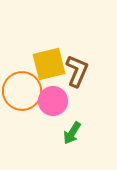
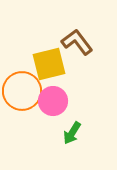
brown L-shape: moved 29 px up; rotated 60 degrees counterclockwise
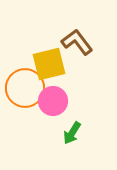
orange circle: moved 3 px right, 3 px up
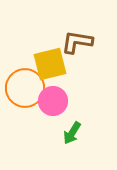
brown L-shape: rotated 44 degrees counterclockwise
yellow square: moved 1 px right
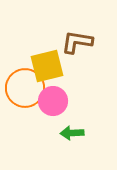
yellow square: moved 3 px left, 2 px down
green arrow: rotated 55 degrees clockwise
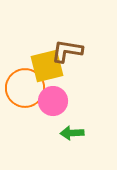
brown L-shape: moved 10 px left, 9 px down
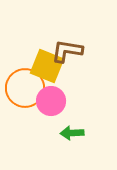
yellow square: rotated 36 degrees clockwise
pink circle: moved 2 px left
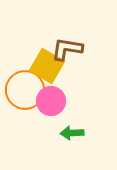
brown L-shape: moved 2 px up
yellow square: rotated 8 degrees clockwise
orange circle: moved 2 px down
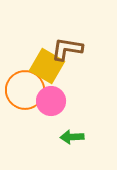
green arrow: moved 4 px down
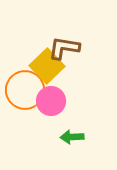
brown L-shape: moved 3 px left, 1 px up
yellow square: rotated 16 degrees clockwise
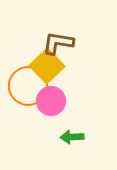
brown L-shape: moved 6 px left, 5 px up
orange circle: moved 3 px right, 4 px up
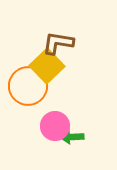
pink circle: moved 4 px right, 25 px down
